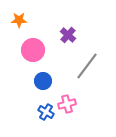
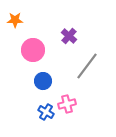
orange star: moved 4 px left
purple cross: moved 1 px right, 1 px down
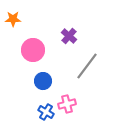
orange star: moved 2 px left, 1 px up
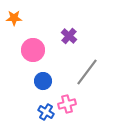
orange star: moved 1 px right, 1 px up
gray line: moved 6 px down
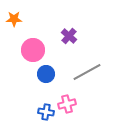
orange star: moved 1 px down
gray line: rotated 24 degrees clockwise
blue circle: moved 3 px right, 7 px up
blue cross: rotated 21 degrees counterclockwise
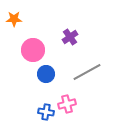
purple cross: moved 1 px right, 1 px down; rotated 14 degrees clockwise
